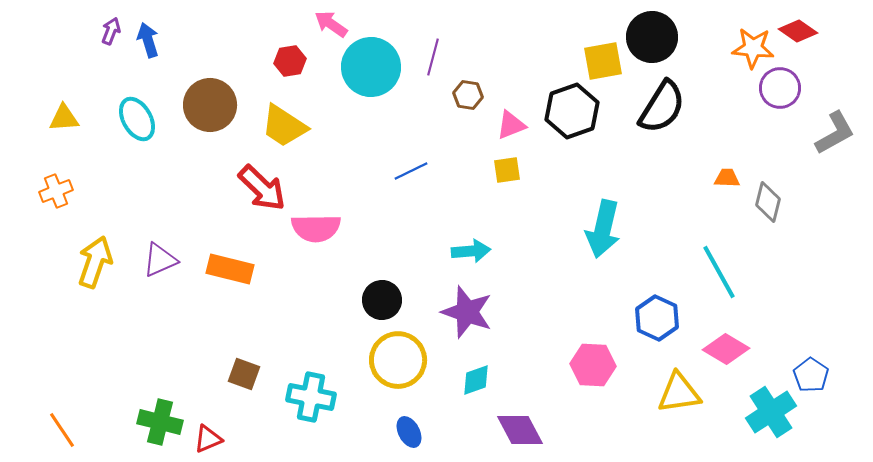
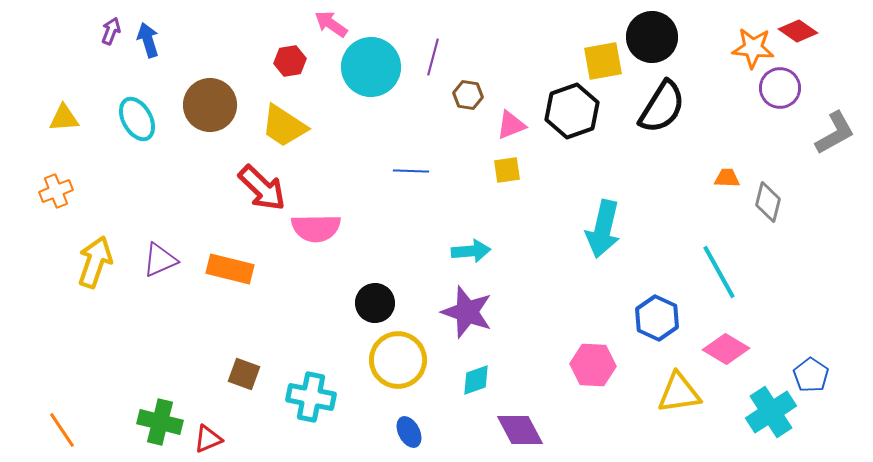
blue line at (411, 171): rotated 28 degrees clockwise
black circle at (382, 300): moved 7 px left, 3 px down
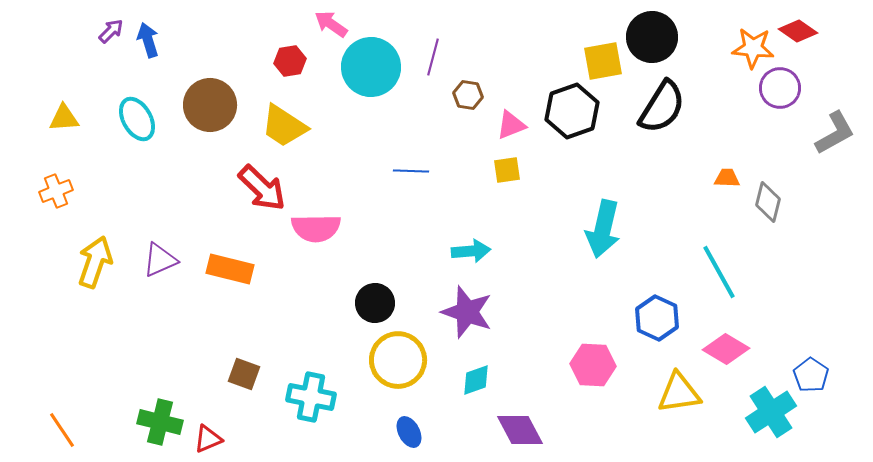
purple arrow at (111, 31): rotated 24 degrees clockwise
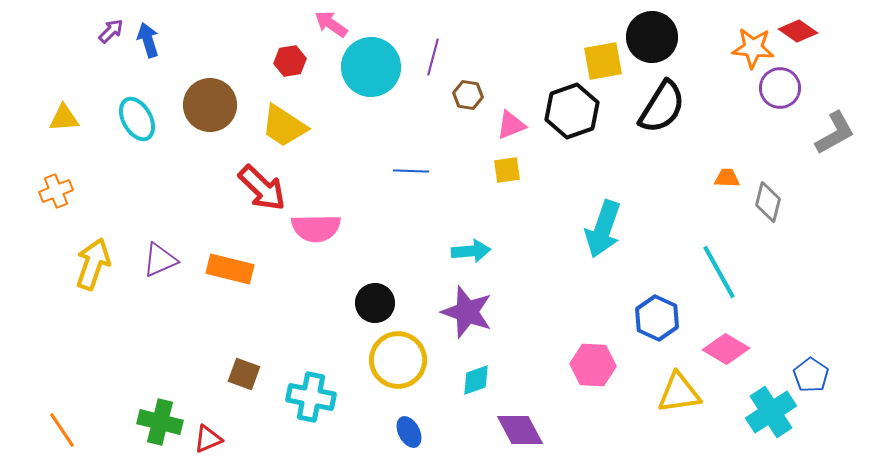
cyan arrow at (603, 229): rotated 6 degrees clockwise
yellow arrow at (95, 262): moved 2 px left, 2 px down
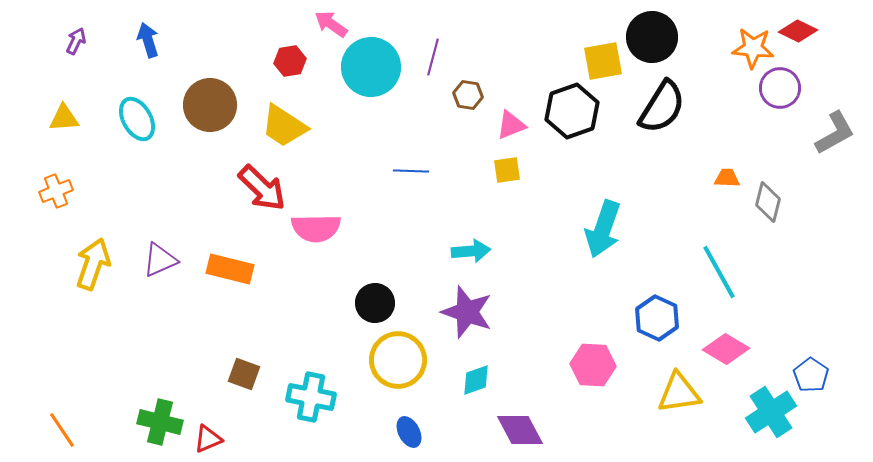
purple arrow at (111, 31): moved 35 px left, 10 px down; rotated 20 degrees counterclockwise
red diamond at (798, 31): rotated 9 degrees counterclockwise
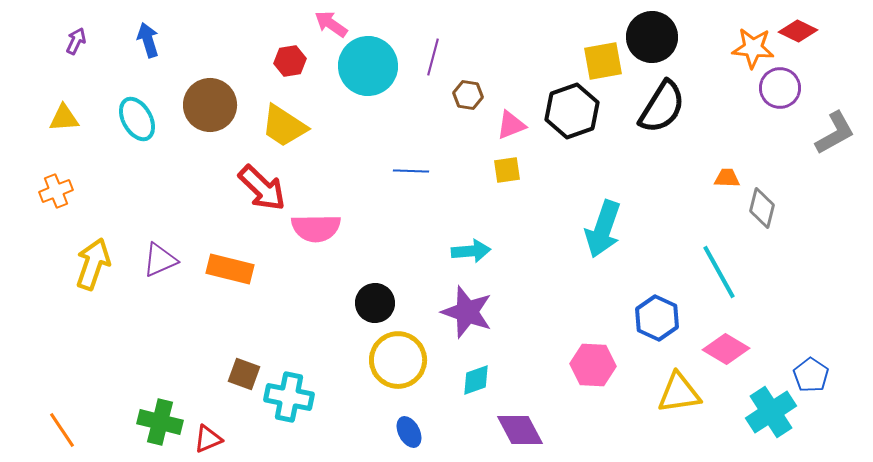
cyan circle at (371, 67): moved 3 px left, 1 px up
gray diamond at (768, 202): moved 6 px left, 6 px down
cyan cross at (311, 397): moved 22 px left
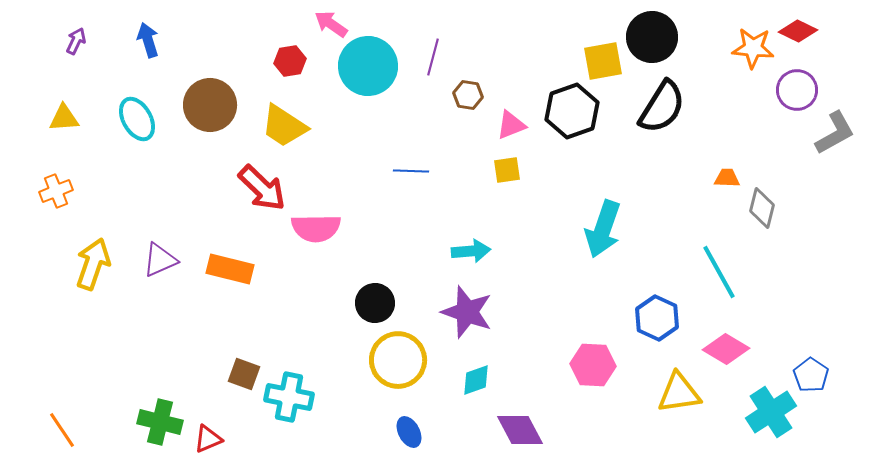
purple circle at (780, 88): moved 17 px right, 2 px down
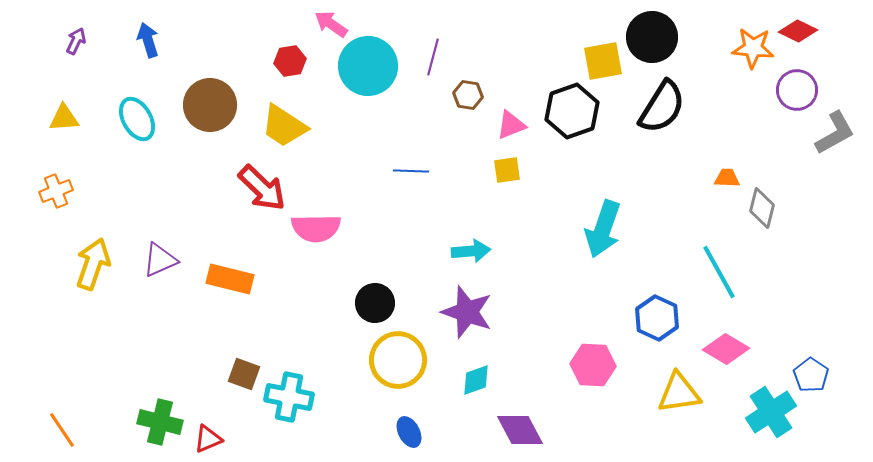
orange rectangle at (230, 269): moved 10 px down
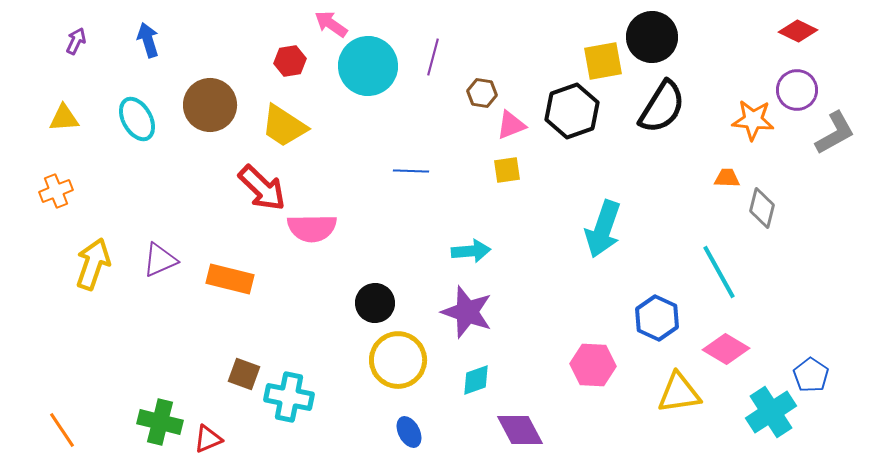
orange star at (753, 48): moved 72 px down
brown hexagon at (468, 95): moved 14 px right, 2 px up
pink semicircle at (316, 228): moved 4 px left
